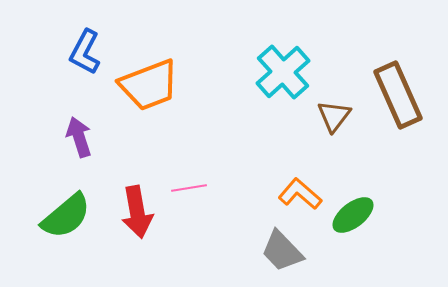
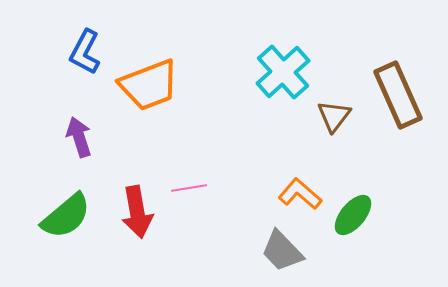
green ellipse: rotated 12 degrees counterclockwise
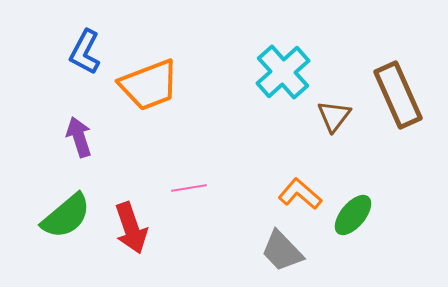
red arrow: moved 6 px left, 16 px down; rotated 9 degrees counterclockwise
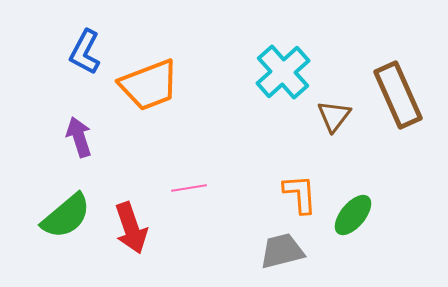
orange L-shape: rotated 45 degrees clockwise
gray trapezoid: rotated 120 degrees clockwise
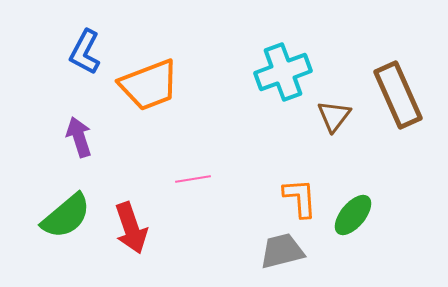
cyan cross: rotated 22 degrees clockwise
pink line: moved 4 px right, 9 px up
orange L-shape: moved 4 px down
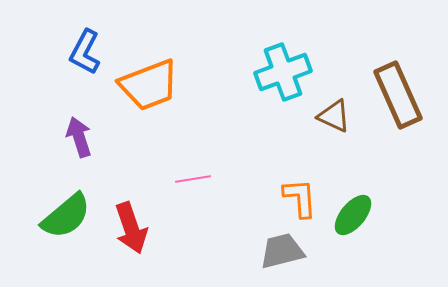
brown triangle: rotated 42 degrees counterclockwise
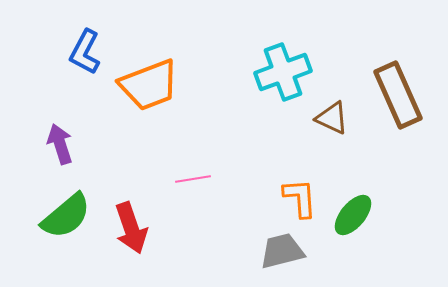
brown triangle: moved 2 px left, 2 px down
purple arrow: moved 19 px left, 7 px down
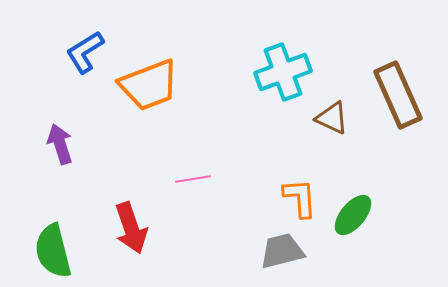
blue L-shape: rotated 30 degrees clockwise
green semicircle: moved 13 px left, 35 px down; rotated 116 degrees clockwise
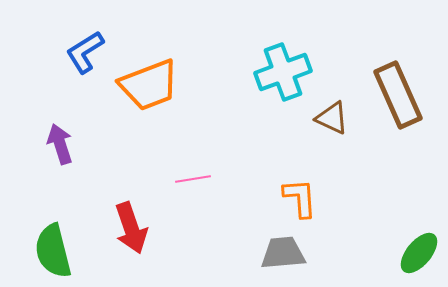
green ellipse: moved 66 px right, 38 px down
gray trapezoid: moved 1 px right, 2 px down; rotated 9 degrees clockwise
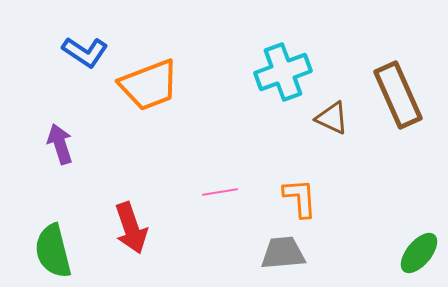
blue L-shape: rotated 114 degrees counterclockwise
pink line: moved 27 px right, 13 px down
